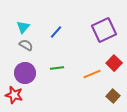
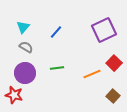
gray semicircle: moved 2 px down
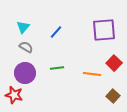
purple square: rotated 20 degrees clockwise
orange line: rotated 30 degrees clockwise
